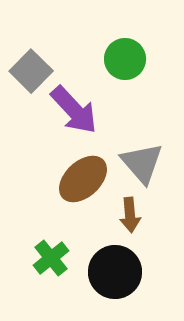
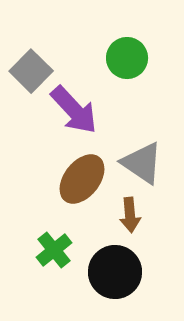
green circle: moved 2 px right, 1 px up
gray triangle: rotated 15 degrees counterclockwise
brown ellipse: moved 1 px left; rotated 9 degrees counterclockwise
green cross: moved 3 px right, 8 px up
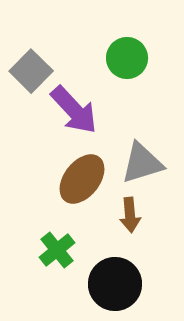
gray triangle: rotated 51 degrees counterclockwise
green cross: moved 3 px right
black circle: moved 12 px down
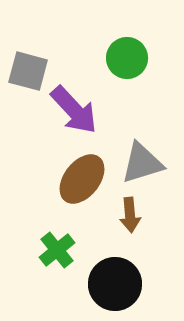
gray square: moved 3 px left; rotated 30 degrees counterclockwise
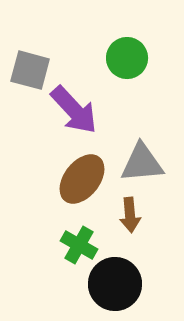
gray square: moved 2 px right, 1 px up
gray triangle: rotated 12 degrees clockwise
green cross: moved 22 px right, 5 px up; rotated 21 degrees counterclockwise
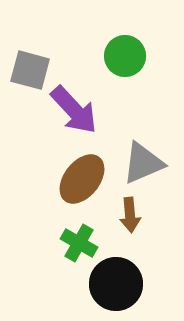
green circle: moved 2 px left, 2 px up
gray triangle: moved 1 px right; rotated 18 degrees counterclockwise
green cross: moved 2 px up
black circle: moved 1 px right
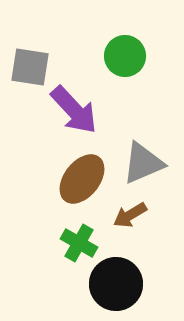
gray square: moved 3 px up; rotated 6 degrees counterclockwise
brown arrow: rotated 64 degrees clockwise
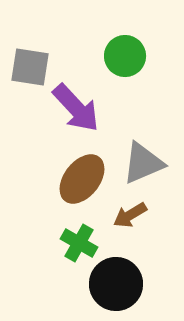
purple arrow: moved 2 px right, 2 px up
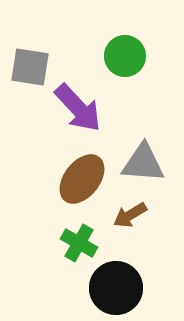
purple arrow: moved 2 px right
gray triangle: rotated 27 degrees clockwise
black circle: moved 4 px down
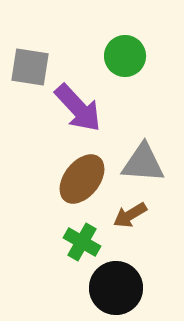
green cross: moved 3 px right, 1 px up
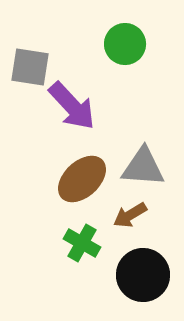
green circle: moved 12 px up
purple arrow: moved 6 px left, 2 px up
gray triangle: moved 4 px down
brown ellipse: rotated 9 degrees clockwise
green cross: moved 1 px down
black circle: moved 27 px right, 13 px up
